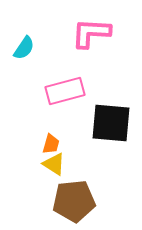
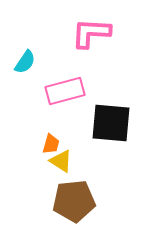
cyan semicircle: moved 1 px right, 14 px down
yellow triangle: moved 7 px right, 3 px up
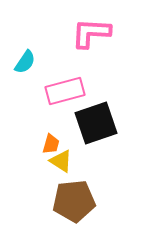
black square: moved 15 px left; rotated 24 degrees counterclockwise
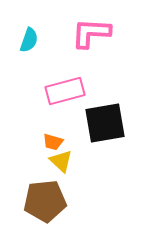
cyan semicircle: moved 4 px right, 22 px up; rotated 15 degrees counterclockwise
black square: moved 9 px right; rotated 9 degrees clockwise
orange trapezoid: moved 2 px right, 2 px up; rotated 90 degrees clockwise
yellow triangle: rotated 10 degrees clockwise
brown pentagon: moved 29 px left
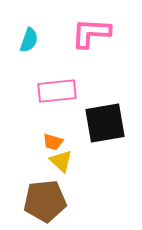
pink rectangle: moved 8 px left; rotated 9 degrees clockwise
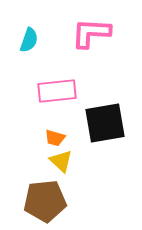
orange trapezoid: moved 2 px right, 4 px up
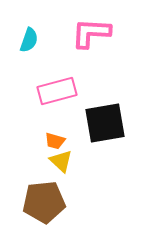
pink rectangle: rotated 9 degrees counterclockwise
orange trapezoid: moved 3 px down
brown pentagon: moved 1 px left, 1 px down
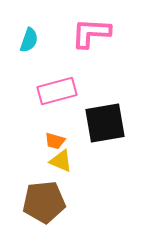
yellow triangle: rotated 20 degrees counterclockwise
